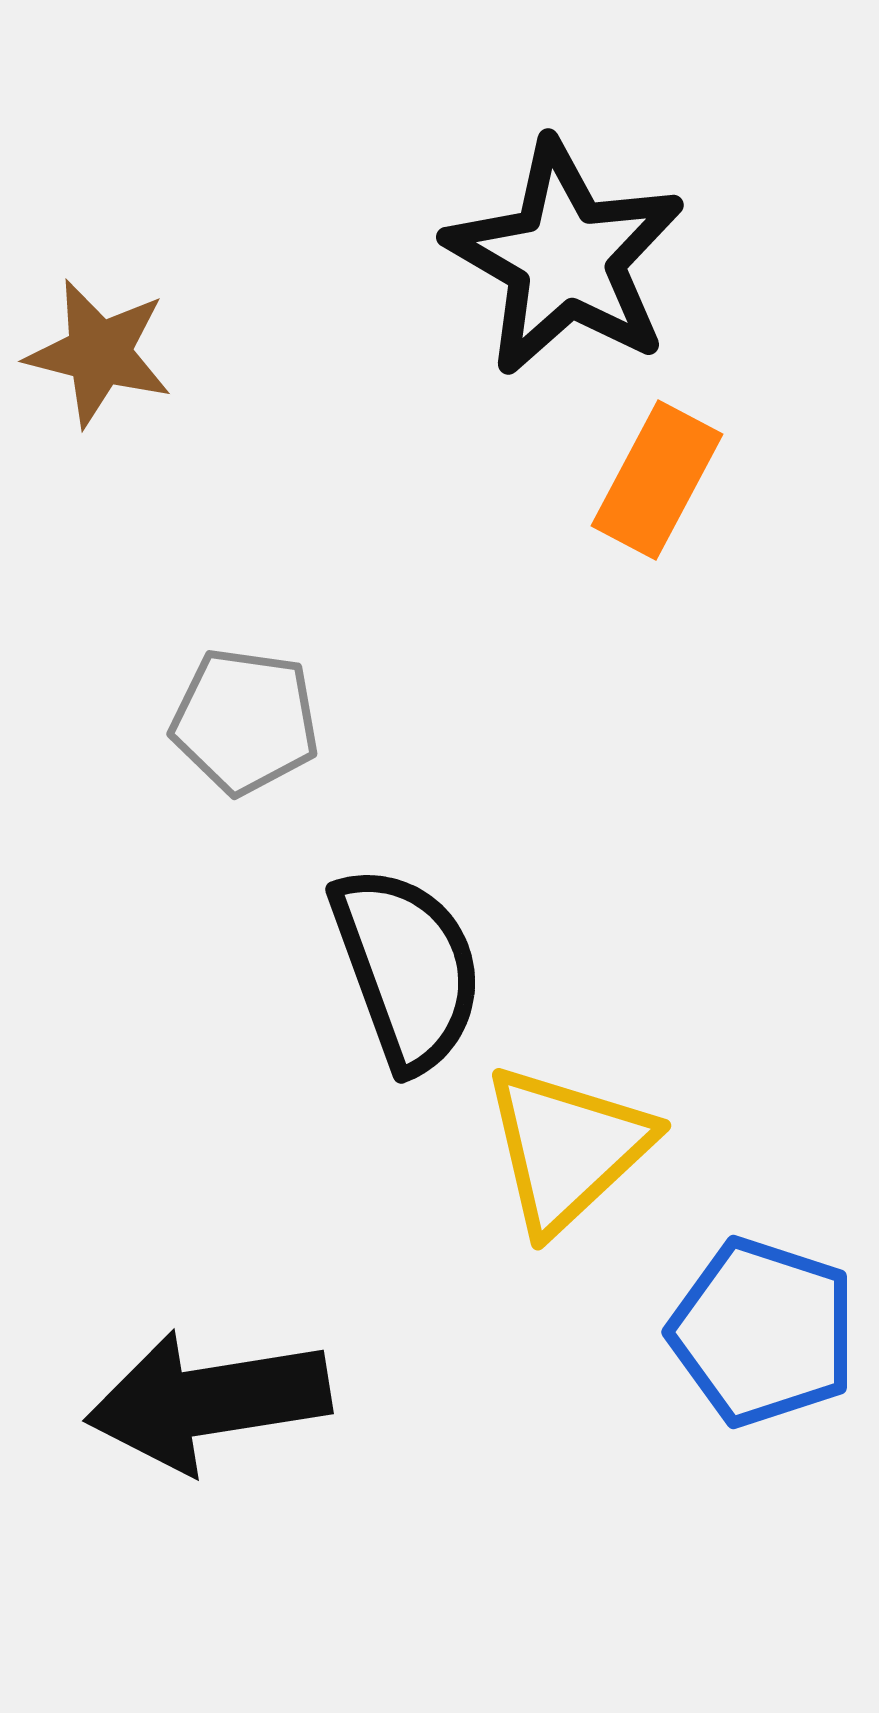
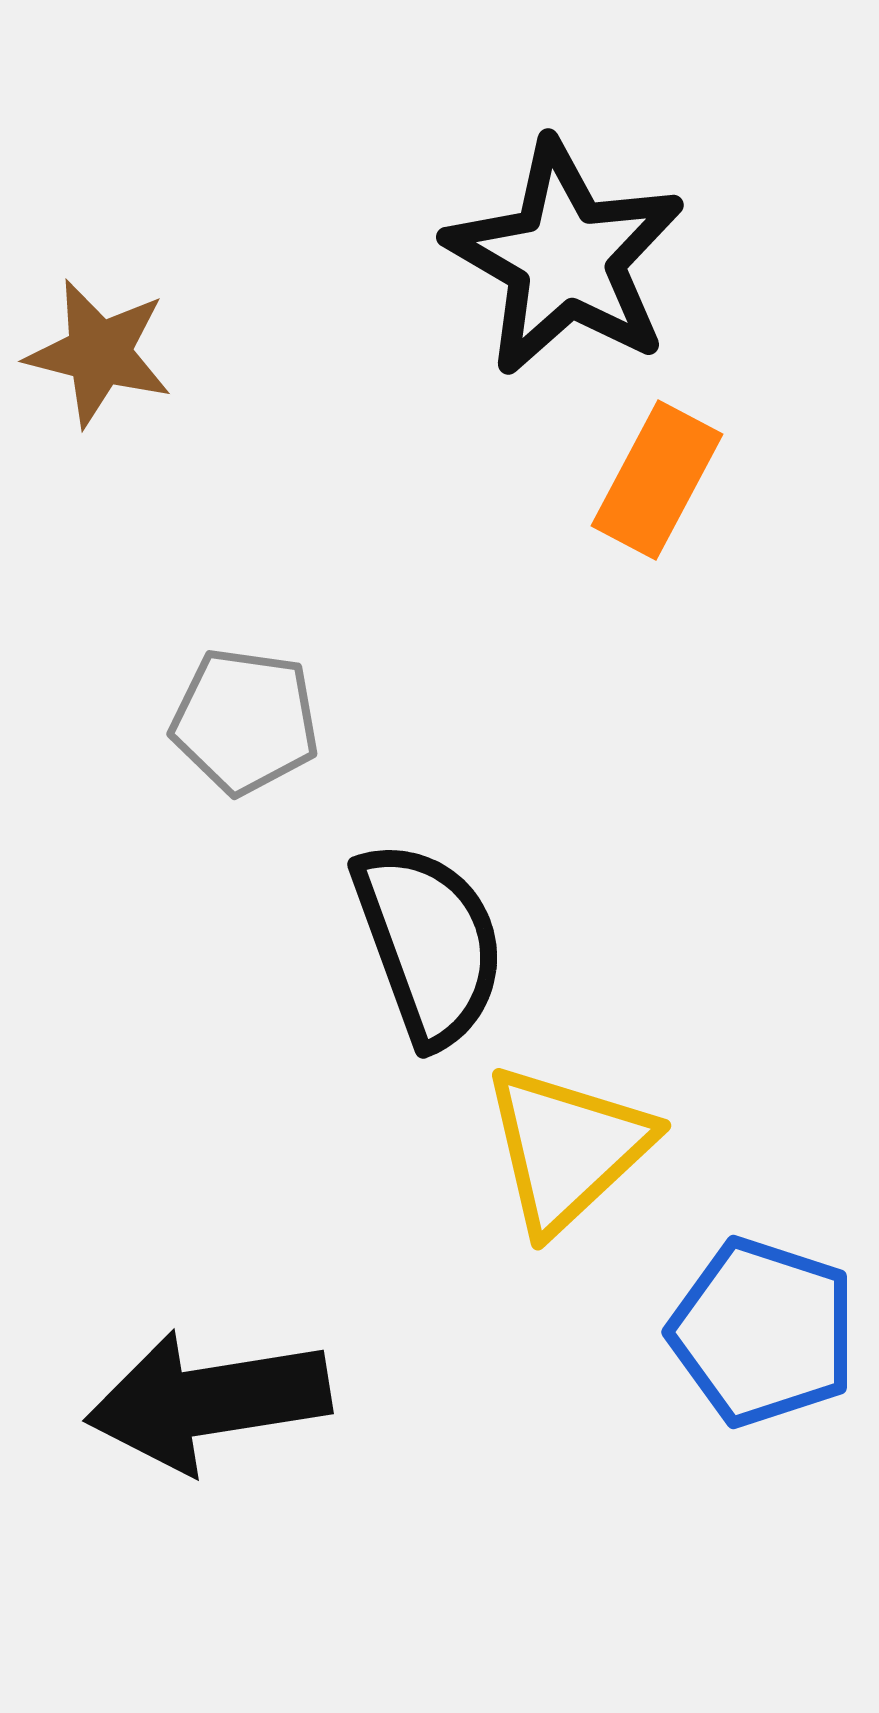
black semicircle: moved 22 px right, 25 px up
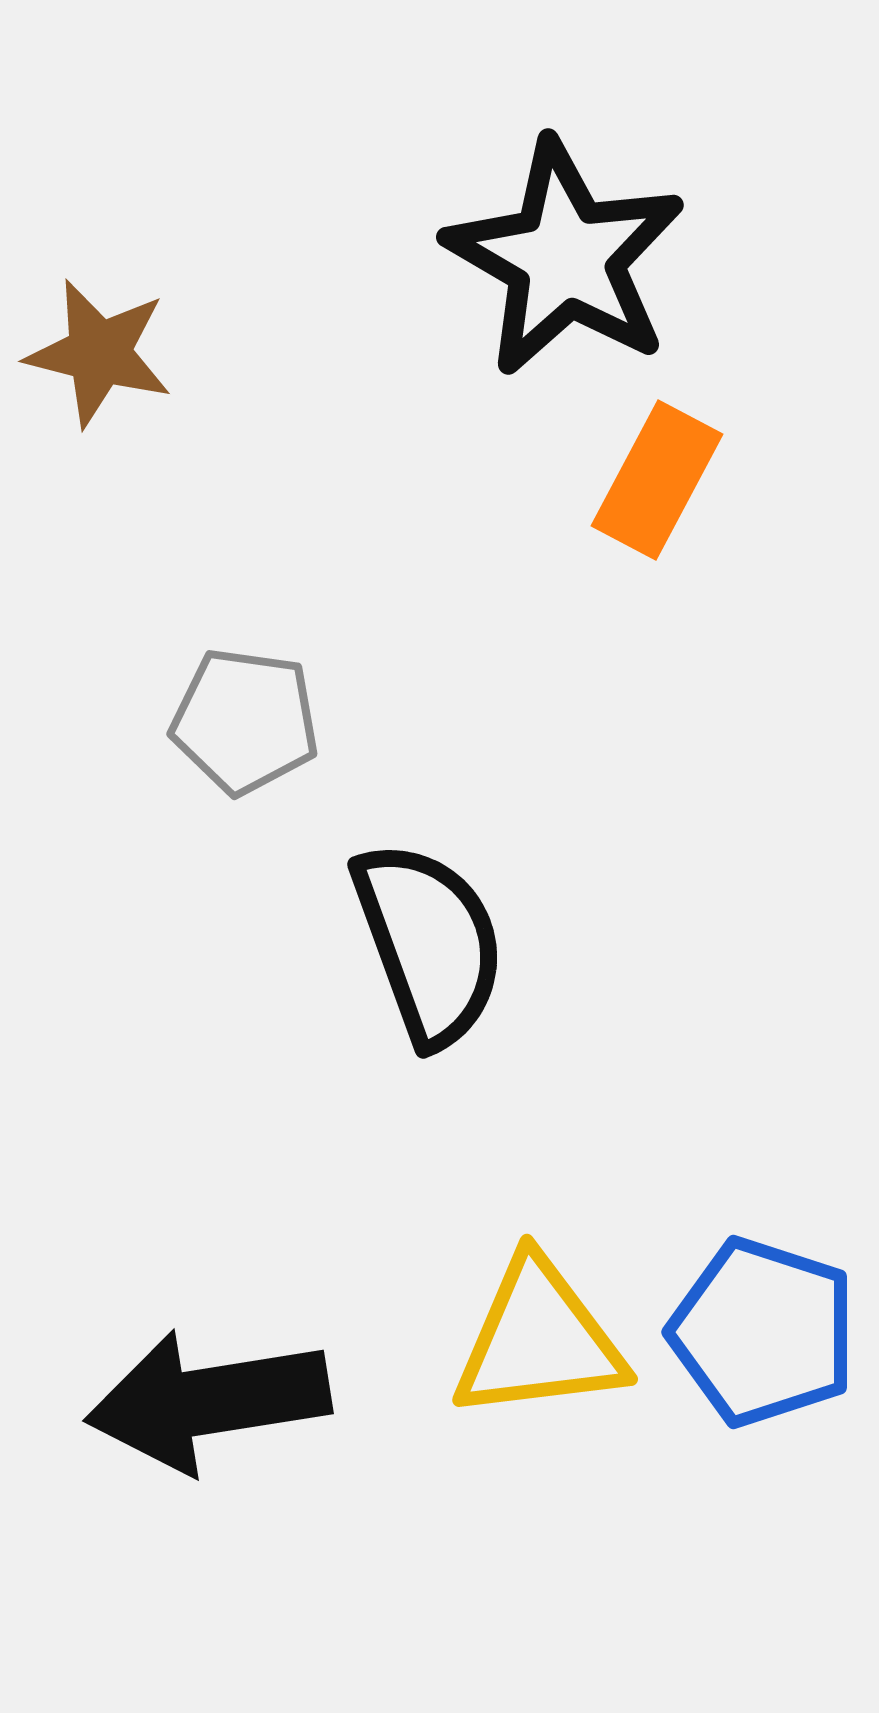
yellow triangle: moved 28 px left, 192 px down; rotated 36 degrees clockwise
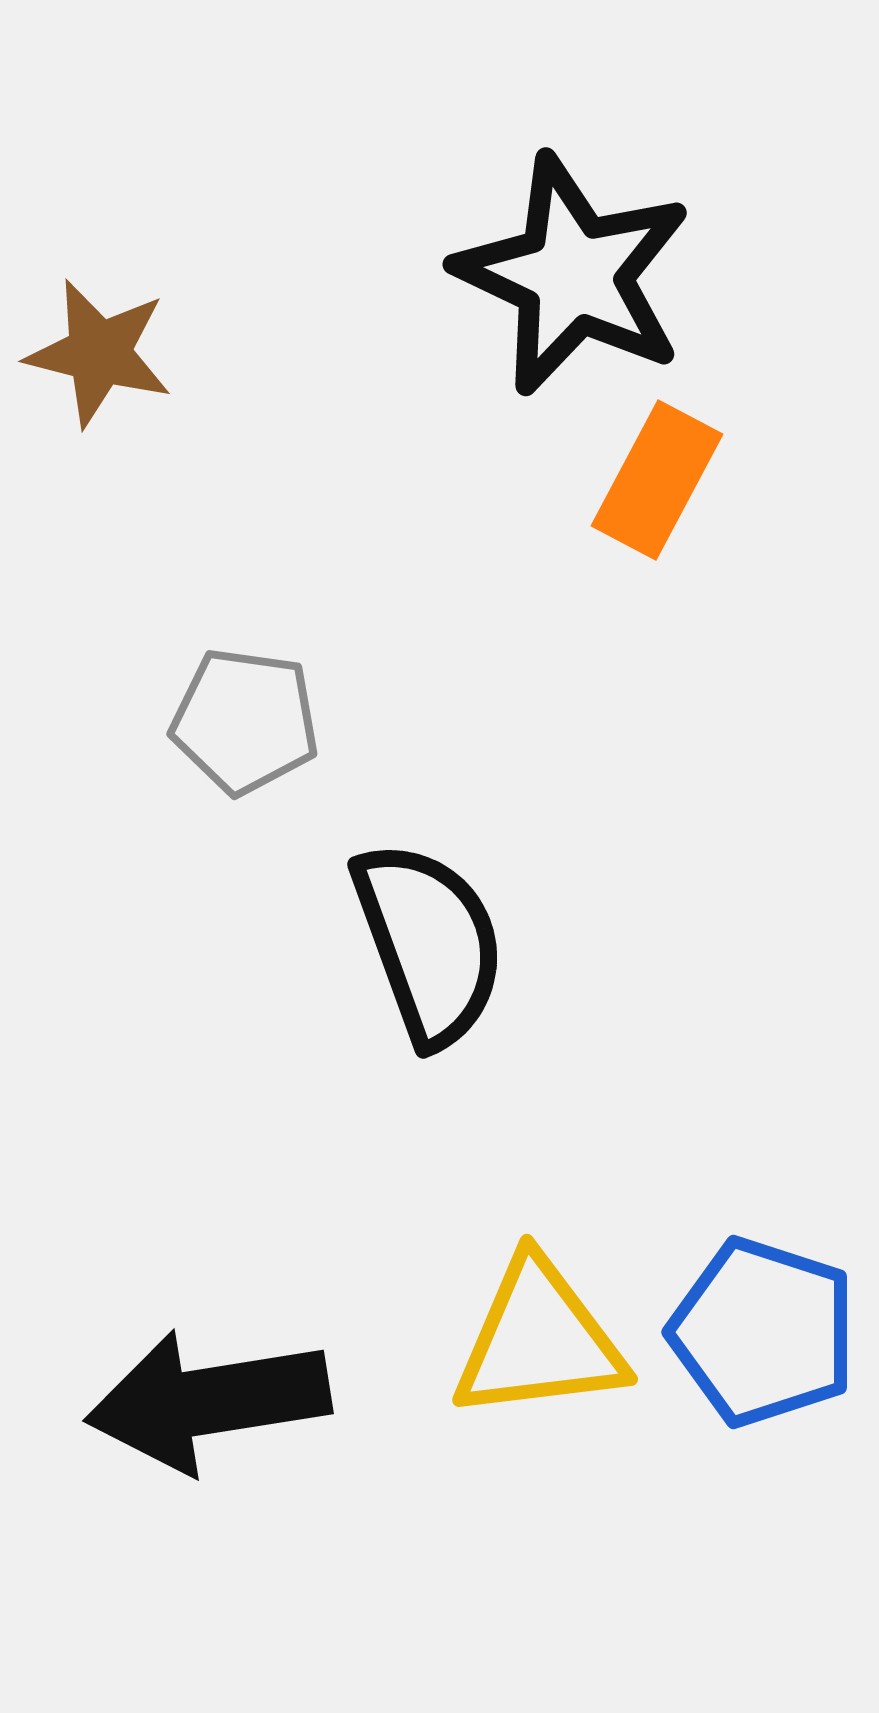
black star: moved 8 px right, 17 px down; rotated 5 degrees counterclockwise
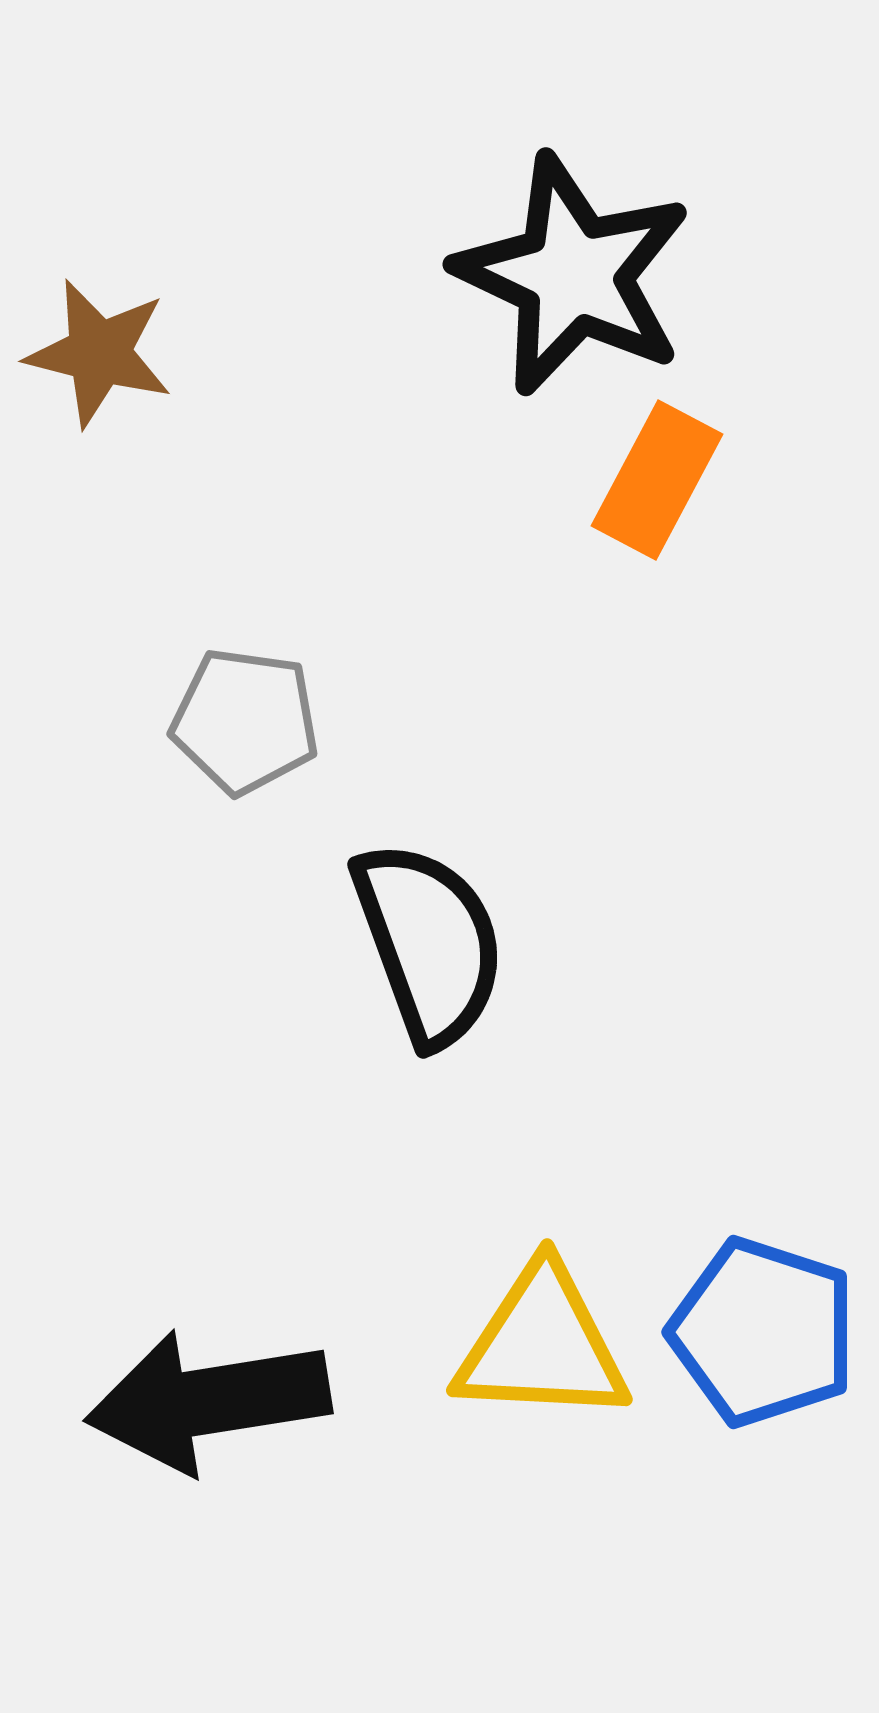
yellow triangle: moved 3 px right, 5 px down; rotated 10 degrees clockwise
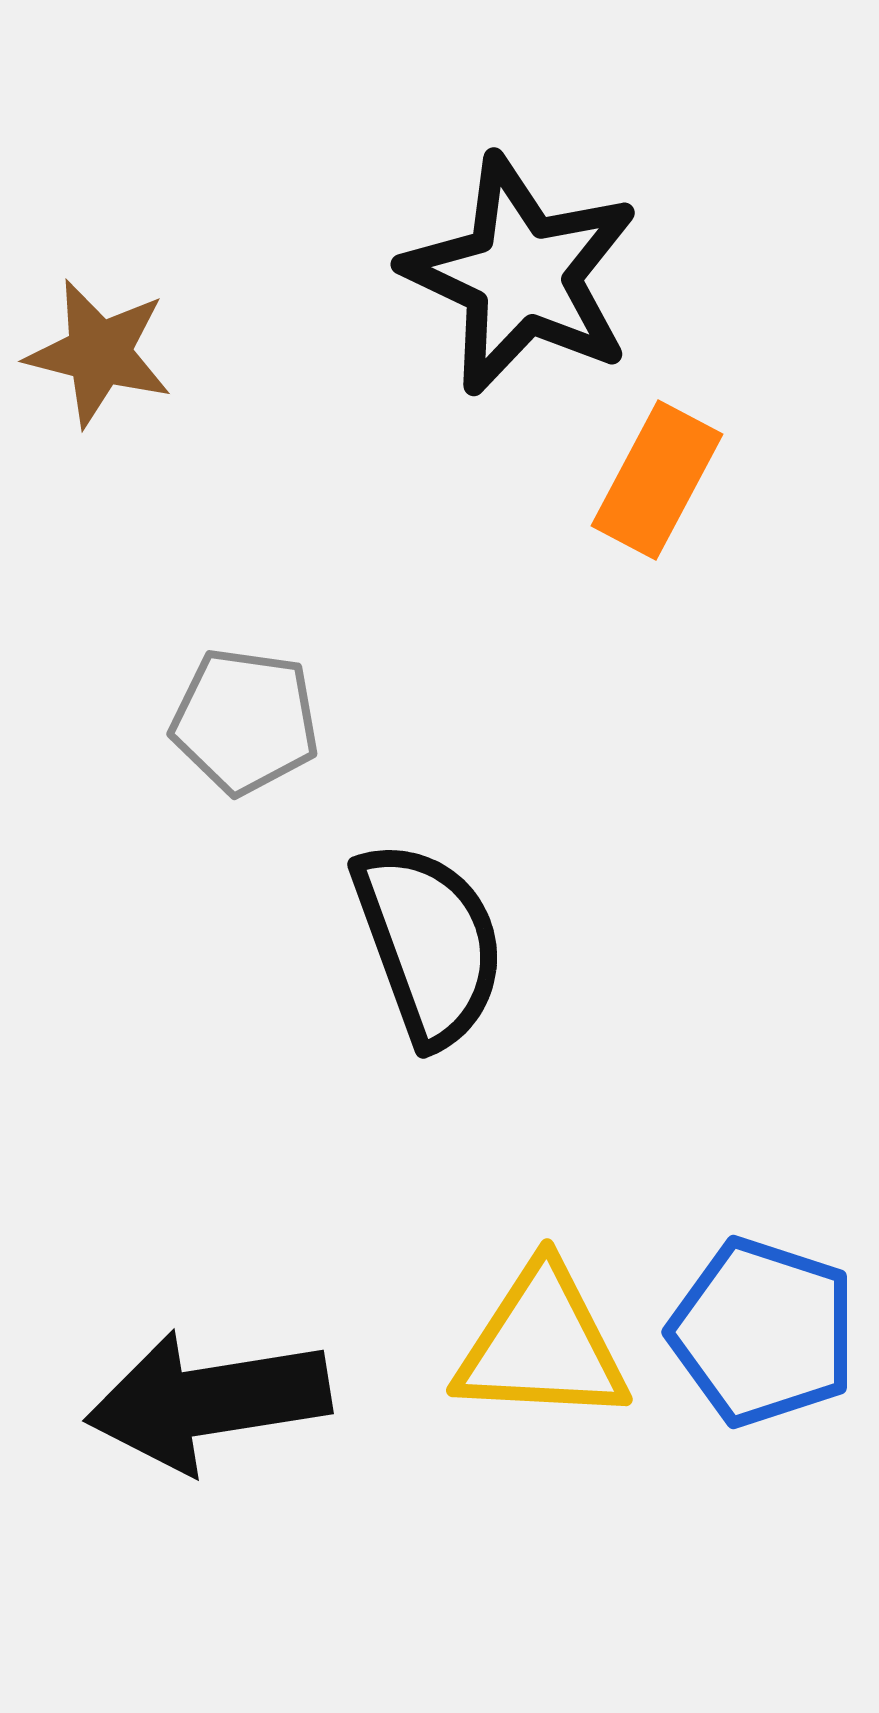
black star: moved 52 px left
